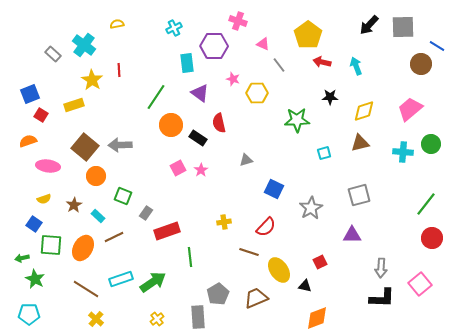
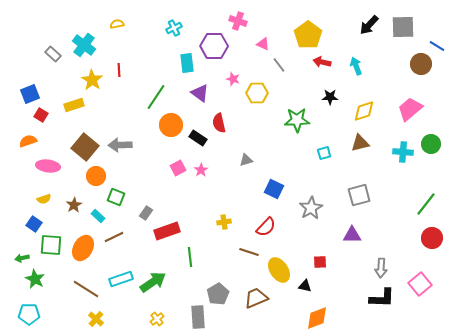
green square at (123, 196): moved 7 px left, 1 px down
red square at (320, 262): rotated 24 degrees clockwise
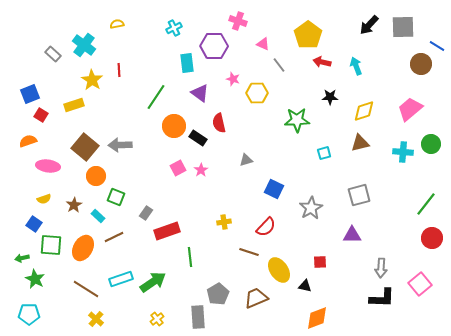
orange circle at (171, 125): moved 3 px right, 1 px down
